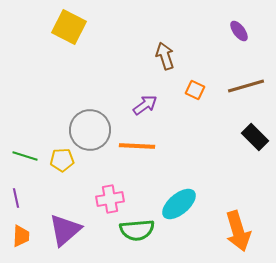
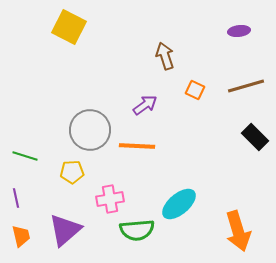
purple ellipse: rotated 60 degrees counterclockwise
yellow pentagon: moved 10 px right, 12 px down
orange trapezoid: rotated 15 degrees counterclockwise
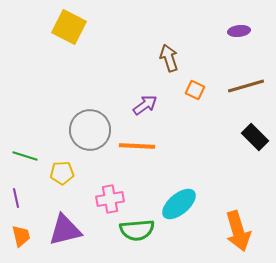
brown arrow: moved 4 px right, 2 px down
yellow pentagon: moved 10 px left, 1 px down
purple triangle: rotated 27 degrees clockwise
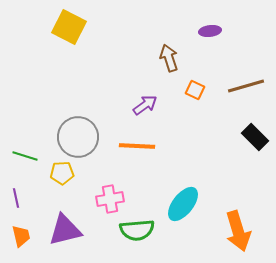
purple ellipse: moved 29 px left
gray circle: moved 12 px left, 7 px down
cyan ellipse: moved 4 px right; rotated 12 degrees counterclockwise
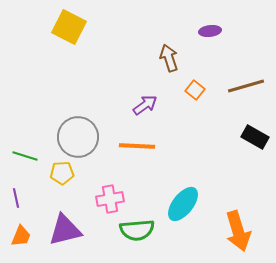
orange square: rotated 12 degrees clockwise
black rectangle: rotated 16 degrees counterclockwise
orange trapezoid: rotated 35 degrees clockwise
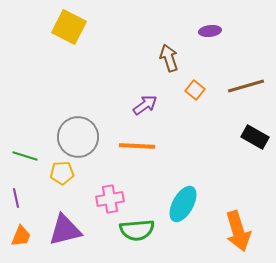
cyan ellipse: rotated 9 degrees counterclockwise
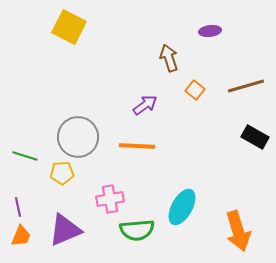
purple line: moved 2 px right, 9 px down
cyan ellipse: moved 1 px left, 3 px down
purple triangle: rotated 9 degrees counterclockwise
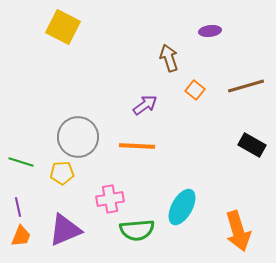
yellow square: moved 6 px left
black rectangle: moved 3 px left, 8 px down
green line: moved 4 px left, 6 px down
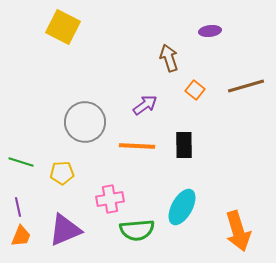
gray circle: moved 7 px right, 15 px up
black rectangle: moved 68 px left; rotated 60 degrees clockwise
